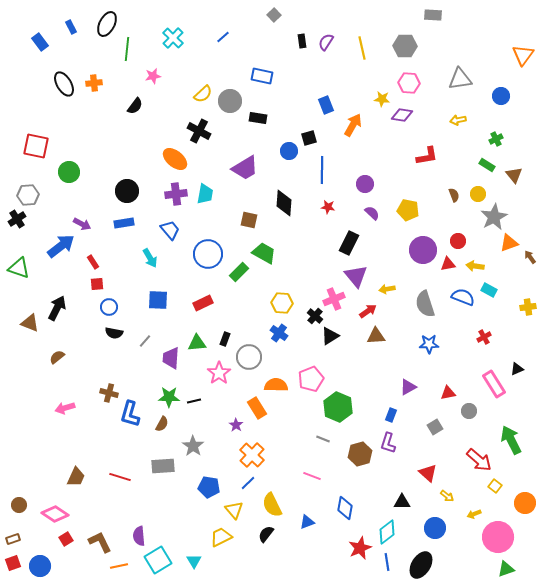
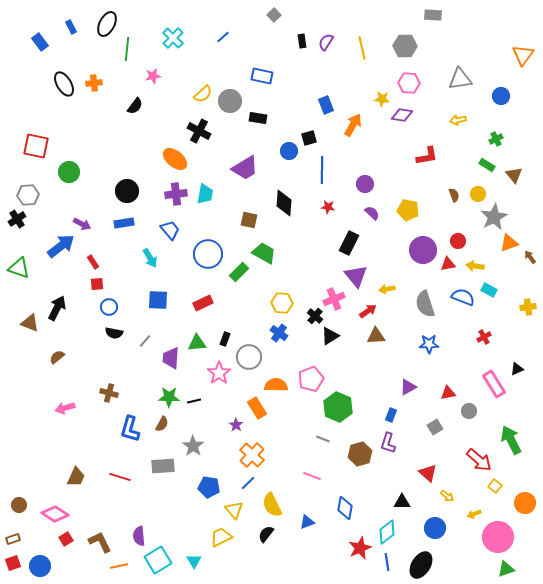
blue L-shape at (130, 414): moved 15 px down
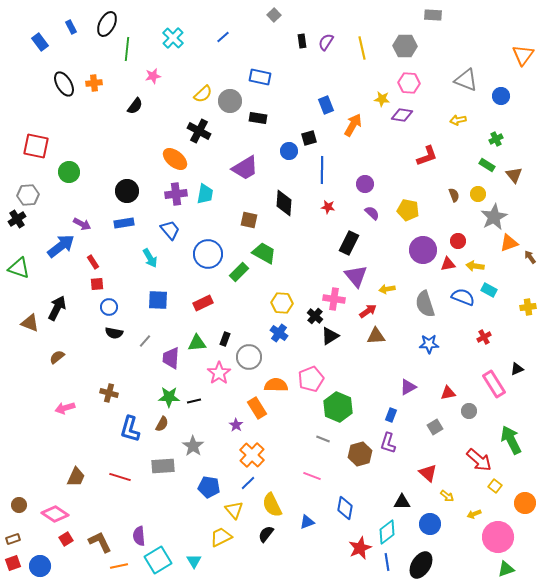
blue rectangle at (262, 76): moved 2 px left, 1 px down
gray triangle at (460, 79): moved 6 px right, 1 px down; rotated 30 degrees clockwise
red L-shape at (427, 156): rotated 10 degrees counterclockwise
pink cross at (334, 299): rotated 30 degrees clockwise
blue circle at (435, 528): moved 5 px left, 4 px up
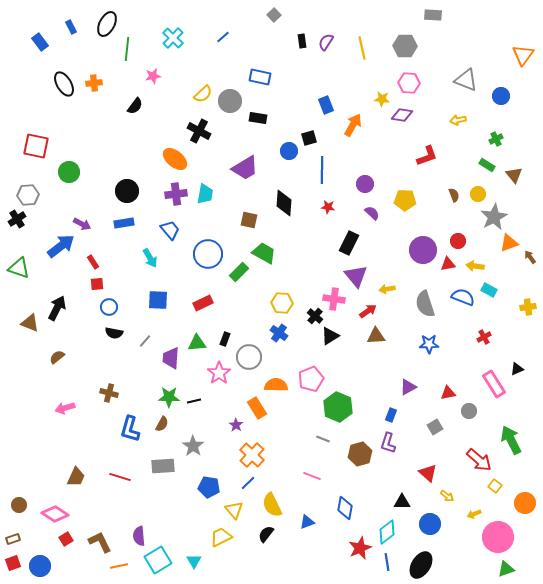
yellow pentagon at (408, 210): moved 3 px left, 10 px up; rotated 10 degrees counterclockwise
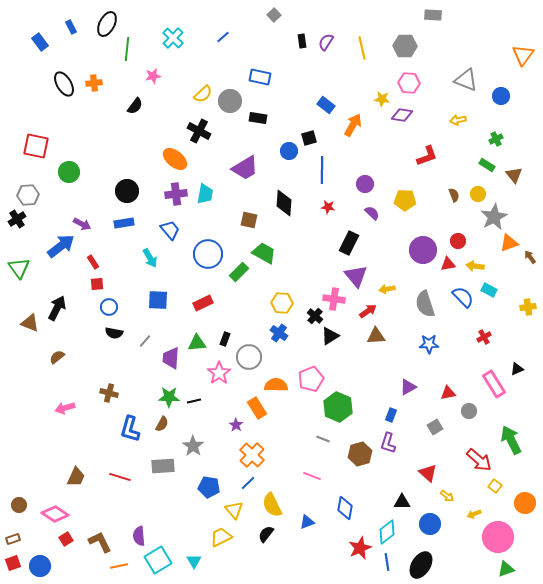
blue rectangle at (326, 105): rotated 30 degrees counterclockwise
green triangle at (19, 268): rotated 35 degrees clockwise
blue semicircle at (463, 297): rotated 25 degrees clockwise
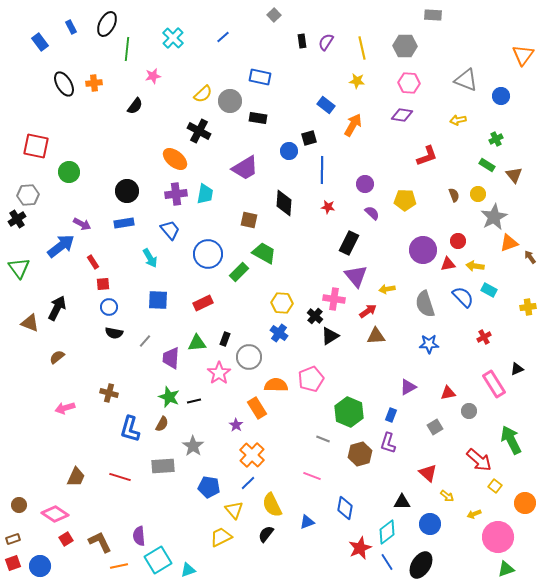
yellow star at (382, 99): moved 25 px left, 18 px up
red square at (97, 284): moved 6 px right
green star at (169, 397): rotated 20 degrees clockwise
green hexagon at (338, 407): moved 11 px right, 5 px down
cyan triangle at (194, 561): moved 6 px left, 9 px down; rotated 42 degrees clockwise
blue line at (387, 562): rotated 24 degrees counterclockwise
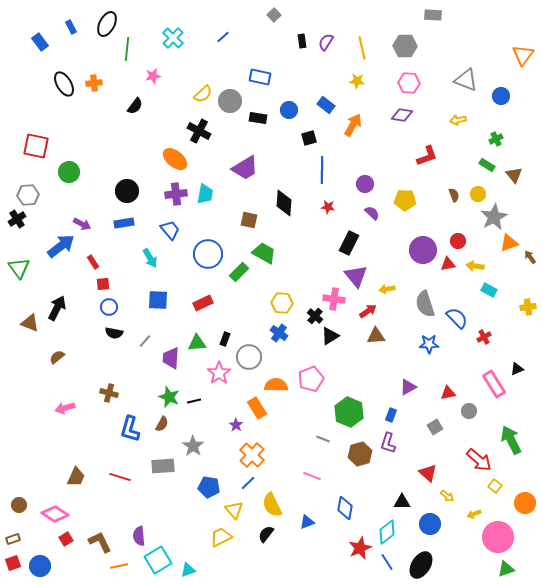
blue circle at (289, 151): moved 41 px up
blue semicircle at (463, 297): moved 6 px left, 21 px down
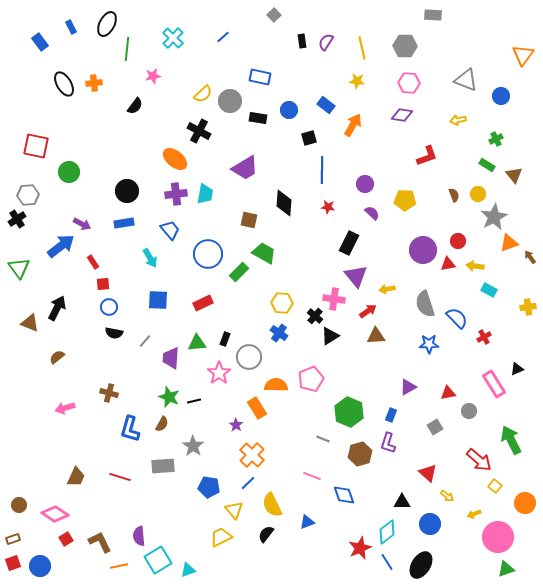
blue diamond at (345, 508): moved 1 px left, 13 px up; rotated 30 degrees counterclockwise
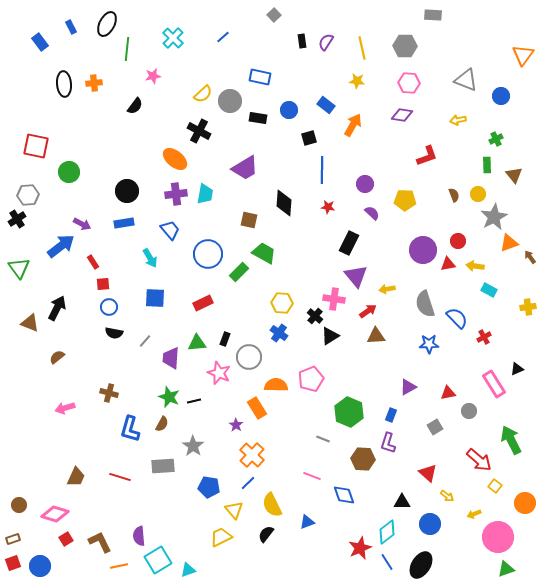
black ellipse at (64, 84): rotated 25 degrees clockwise
green rectangle at (487, 165): rotated 56 degrees clockwise
blue square at (158, 300): moved 3 px left, 2 px up
pink star at (219, 373): rotated 15 degrees counterclockwise
brown hexagon at (360, 454): moved 3 px right, 5 px down; rotated 20 degrees clockwise
pink diamond at (55, 514): rotated 16 degrees counterclockwise
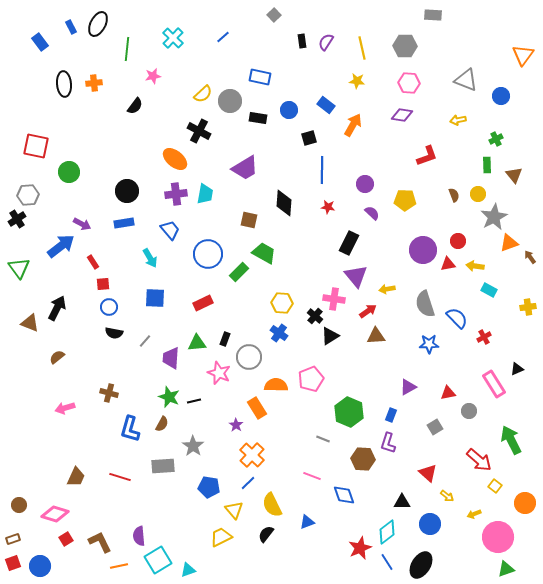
black ellipse at (107, 24): moved 9 px left
